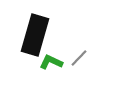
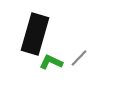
black rectangle: moved 1 px up
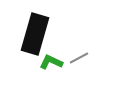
gray line: rotated 18 degrees clockwise
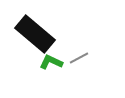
black rectangle: rotated 66 degrees counterclockwise
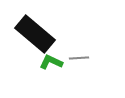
gray line: rotated 24 degrees clockwise
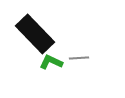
black rectangle: rotated 6 degrees clockwise
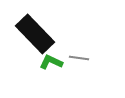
gray line: rotated 12 degrees clockwise
